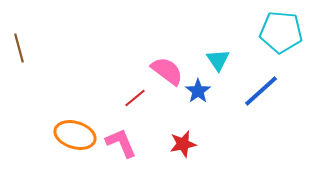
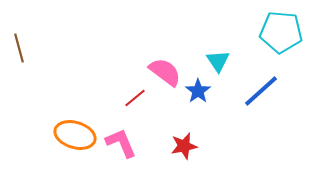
cyan triangle: moved 1 px down
pink semicircle: moved 2 px left, 1 px down
red star: moved 1 px right, 2 px down
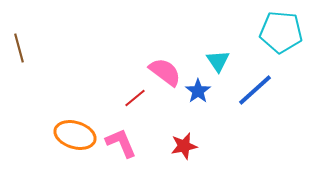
blue line: moved 6 px left, 1 px up
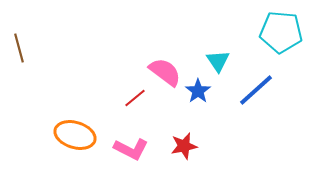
blue line: moved 1 px right
pink L-shape: moved 10 px right, 6 px down; rotated 140 degrees clockwise
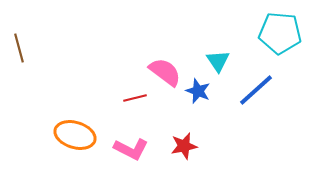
cyan pentagon: moved 1 px left, 1 px down
blue star: rotated 15 degrees counterclockwise
red line: rotated 25 degrees clockwise
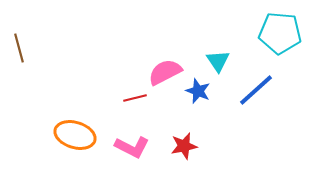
pink semicircle: rotated 64 degrees counterclockwise
pink L-shape: moved 1 px right, 2 px up
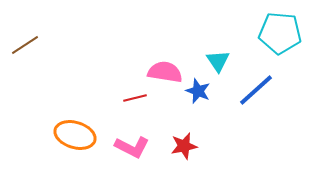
brown line: moved 6 px right, 3 px up; rotated 72 degrees clockwise
pink semicircle: rotated 36 degrees clockwise
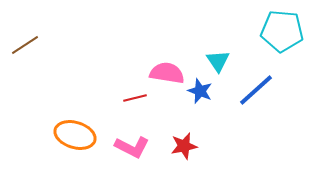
cyan pentagon: moved 2 px right, 2 px up
pink semicircle: moved 2 px right, 1 px down
blue star: moved 2 px right
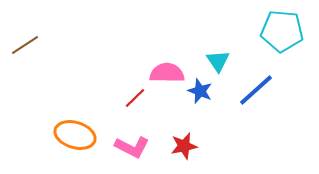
pink semicircle: rotated 8 degrees counterclockwise
red line: rotated 30 degrees counterclockwise
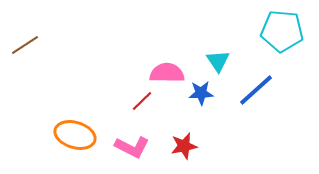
blue star: moved 1 px right, 2 px down; rotated 25 degrees counterclockwise
red line: moved 7 px right, 3 px down
